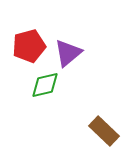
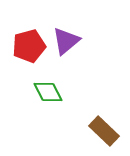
purple triangle: moved 2 px left, 12 px up
green diamond: moved 3 px right, 7 px down; rotated 76 degrees clockwise
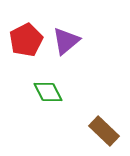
red pentagon: moved 3 px left, 6 px up; rotated 12 degrees counterclockwise
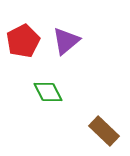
red pentagon: moved 3 px left, 1 px down
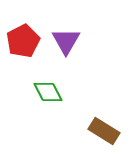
purple triangle: rotated 20 degrees counterclockwise
brown rectangle: rotated 12 degrees counterclockwise
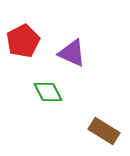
purple triangle: moved 6 px right, 12 px down; rotated 36 degrees counterclockwise
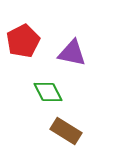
purple triangle: rotated 12 degrees counterclockwise
brown rectangle: moved 38 px left
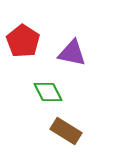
red pentagon: rotated 12 degrees counterclockwise
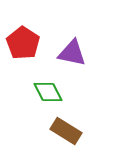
red pentagon: moved 2 px down
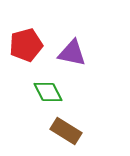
red pentagon: moved 3 px right, 2 px down; rotated 24 degrees clockwise
